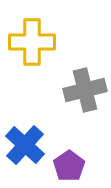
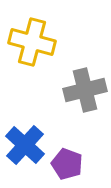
yellow cross: rotated 15 degrees clockwise
purple pentagon: moved 2 px left, 2 px up; rotated 16 degrees counterclockwise
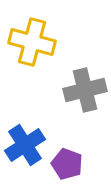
blue cross: rotated 15 degrees clockwise
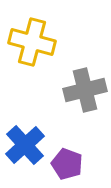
blue cross: rotated 9 degrees counterclockwise
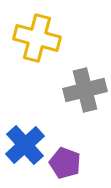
yellow cross: moved 5 px right, 4 px up
purple pentagon: moved 2 px left, 1 px up
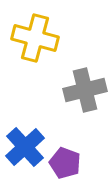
yellow cross: moved 2 px left
blue cross: moved 2 px down
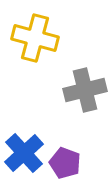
blue cross: moved 1 px left, 6 px down
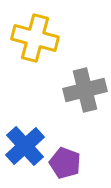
blue cross: moved 1 px right, 7 px up
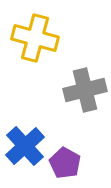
purple pentagon: rotated 8 degrees clockwise
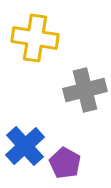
yellow cross: rotated 6 degrees counterclockwise
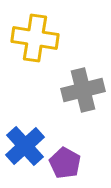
gray cross: moved 2 px left
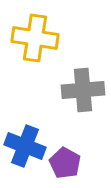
gray cross: rotated 9 degrees clockwise
blue cross: rotated 27 degrees counterclockwise
